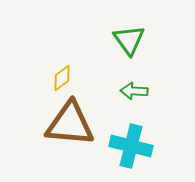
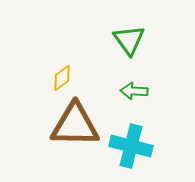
brown triangle: moved 5 px right, 1 px down; rotated 4 degrees counterclockwise
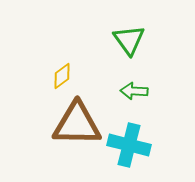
yellow diamond: moved 2 px up
brown triangle: moved 2 px right, 1 px up
cyan cross: moved 2 px left, 1 px up
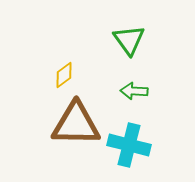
yellow diamond: moved 2 px right, 1 px up
brown triangle: moved 1 px left
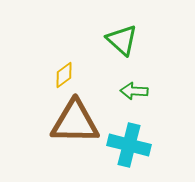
green triangle: moved 7 px left; rotated 12 degrees counterclockwise
brown triangle: moved 1 px left, 2 px up
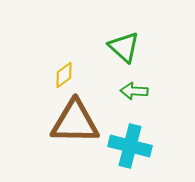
green triangle: moved 2 px right, 7 px down
cyan cross: moved 1 px right, 1 px down
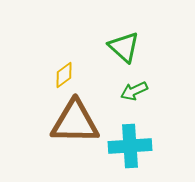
green arrow: rotated 28 degrees counterclockwise
cyan cross: rotated 18 degrees counterclockwise
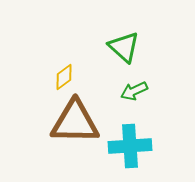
yellow diamond: moved 2 px down
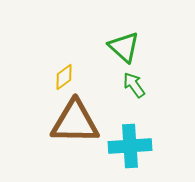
green arrow: moved 6 px up; rotated 80 degrees clockwise
